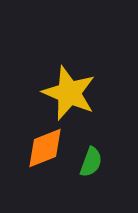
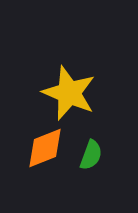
green semicircle: moved 7 px up
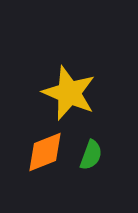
orange diamond: moved 4 px down
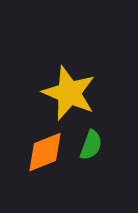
green semicircle: moved 10 px up
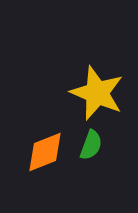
yellow star: moved 28 px right
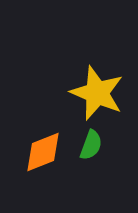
orange diamond: moved 2 px left
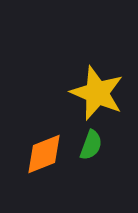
orange diamond: moved 1 px right, 2 px down
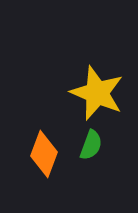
orange diamond: rotated 48 degrees counterclockwise
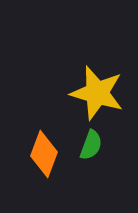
yellow star: rotated 6 degrees counterclockwise
